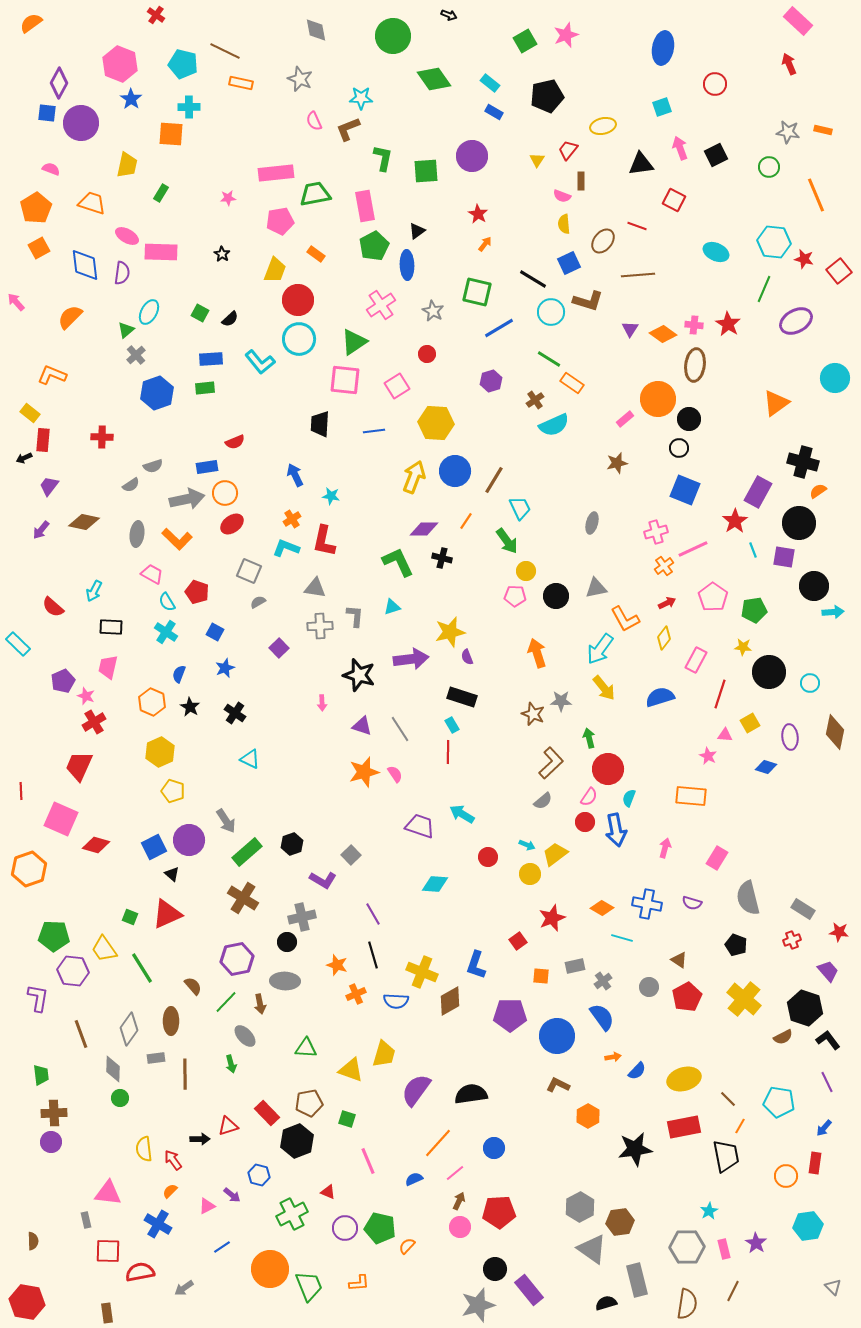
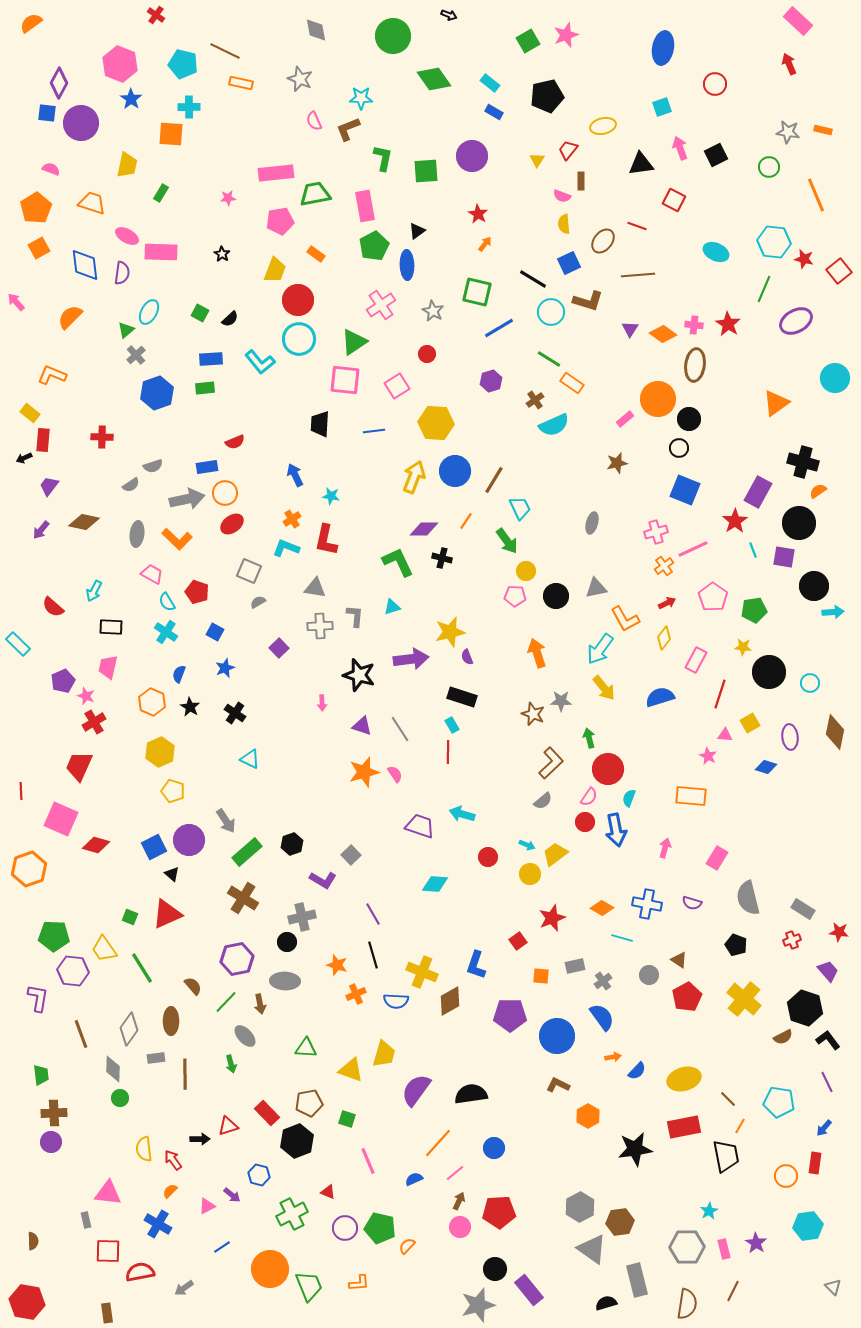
green square at (525, 41): moved 3 px right
red L-shape at (324, 541): moved 2 px right, 1 px up
cyan arrow at (462, 814): rotated 15 degrees counterclockwise
gray circle at (649, 987): moved 12 px up
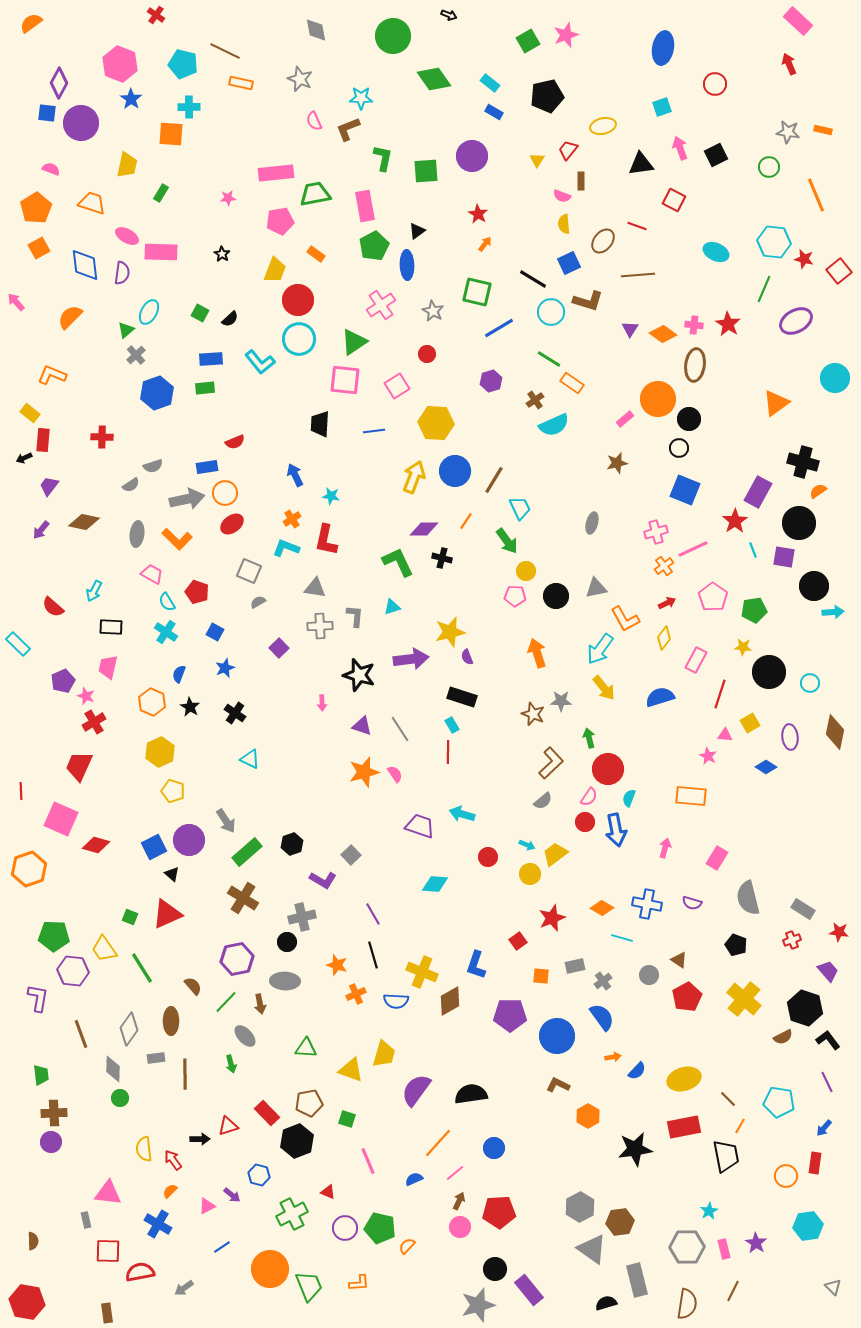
blue diamond at (766, 767): rotated 15 degrees clockwise
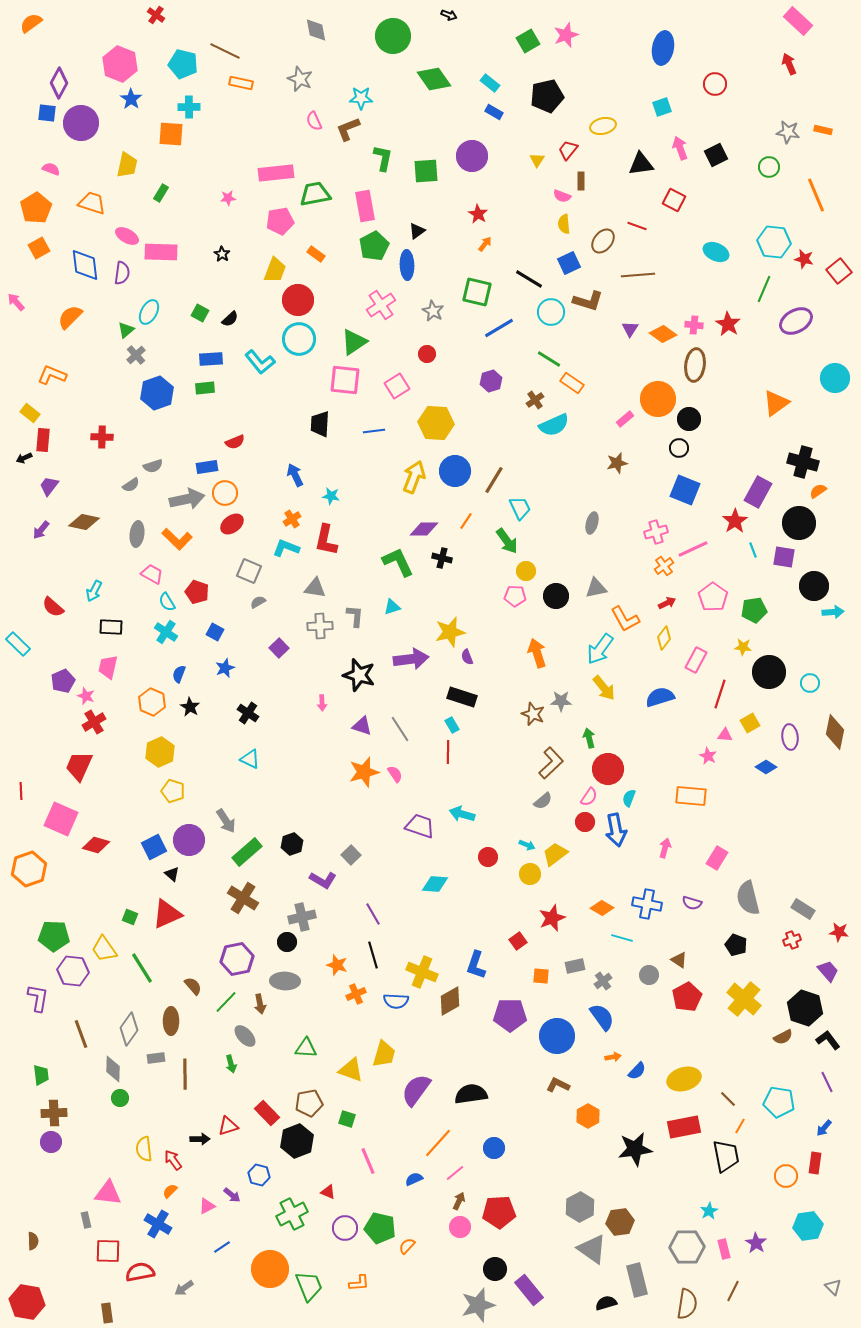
black line at (533, 279): moved 4 px left
black cross at (235, 713): moved 13 px right
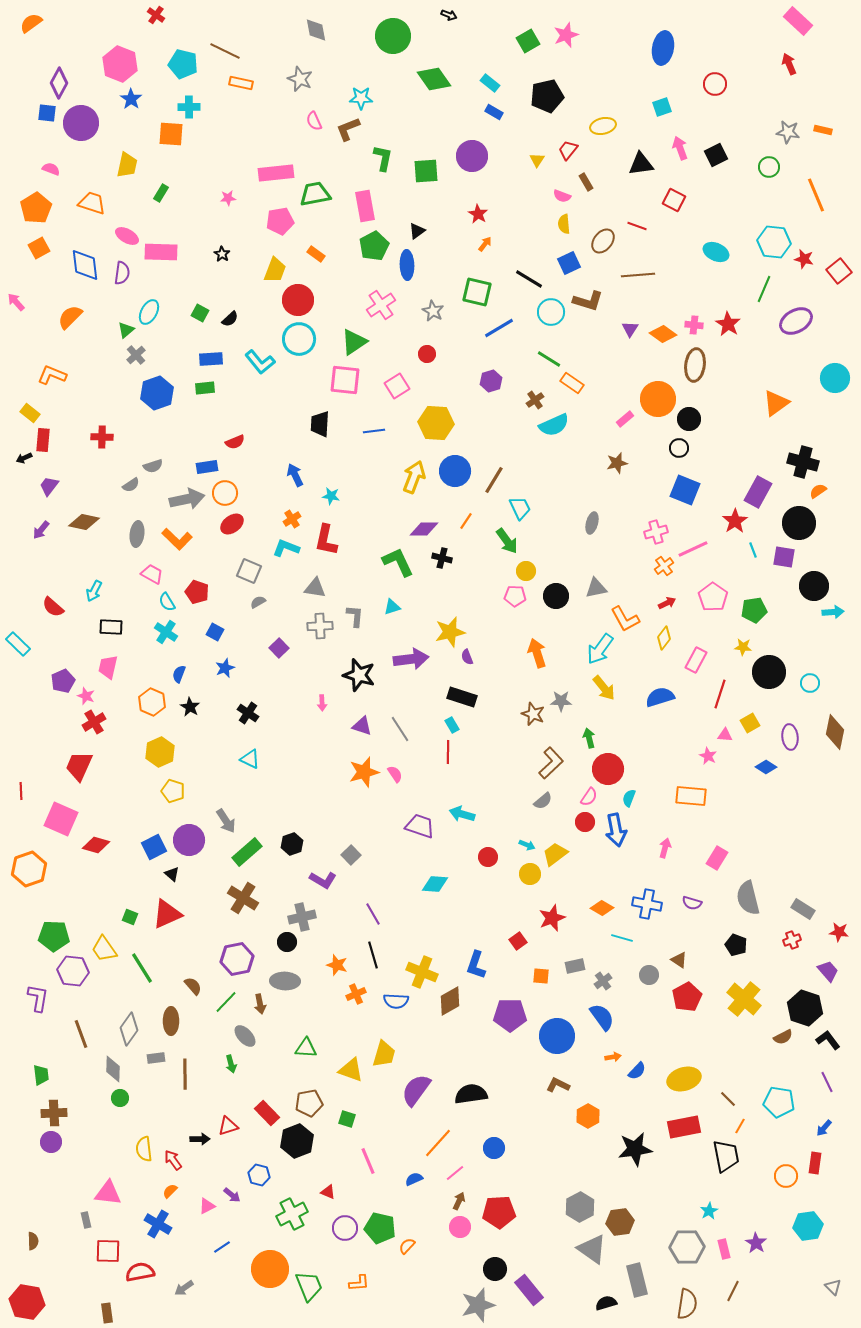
brown rectangle at (581, 181): moved 5 px right, 1 px down; rotated 30 degrees counterclockwise
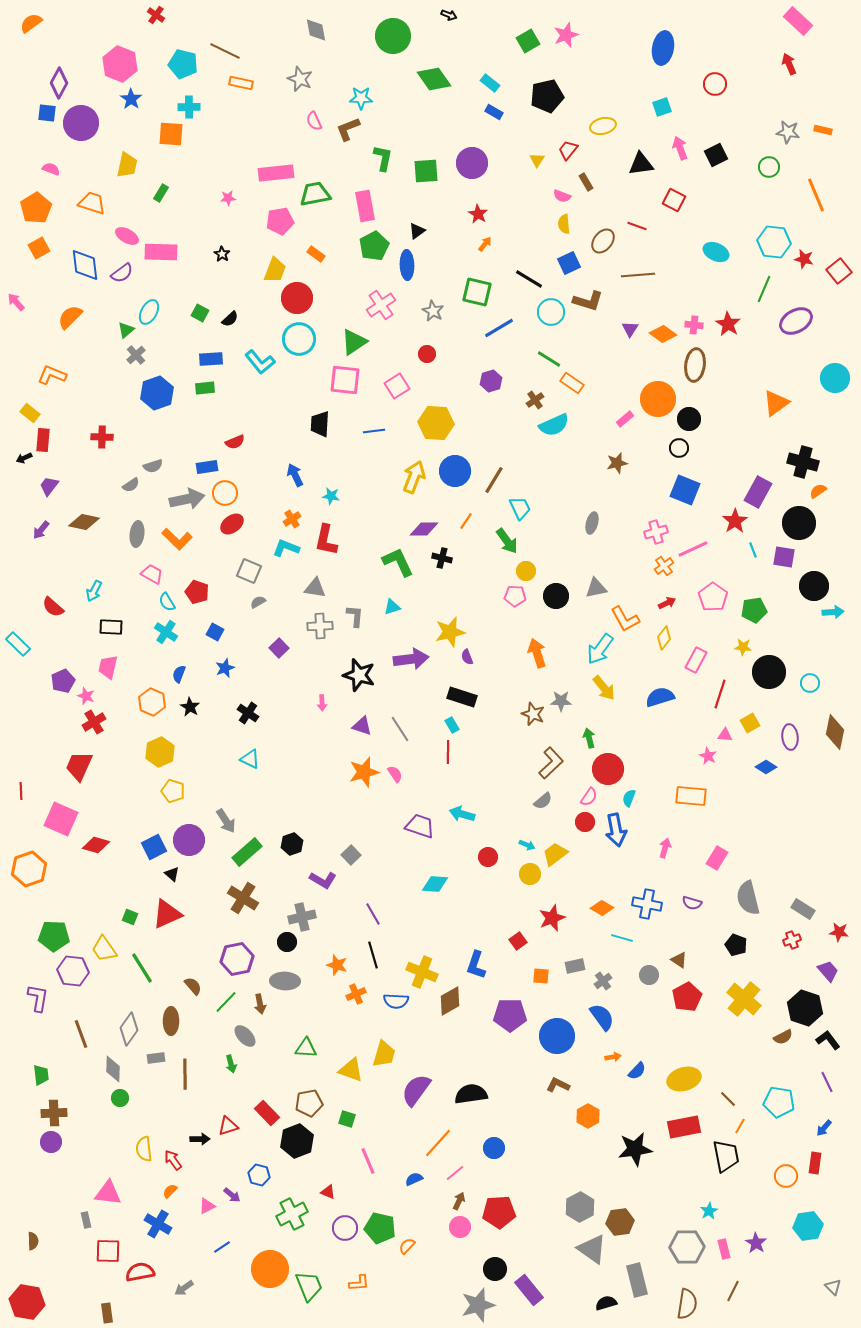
purple circle at (472, 156): moved 7 px down
purple semicircle at (122, 273): rotated 45 degrees clockwise
red circle at (298, 300): moved 1 px left, 2 px up
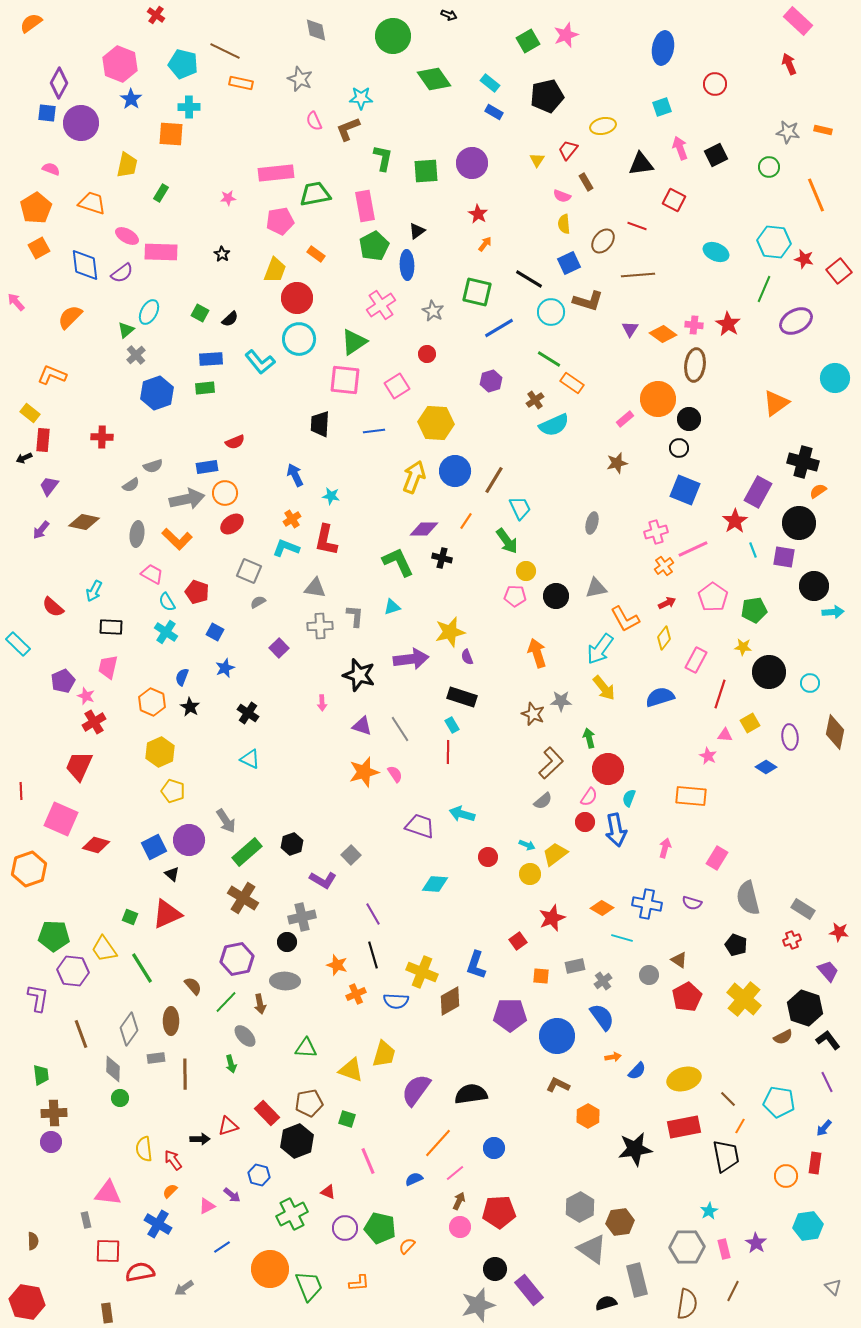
blue semicircle at (179, 674): moved 3 px right, 3 px down
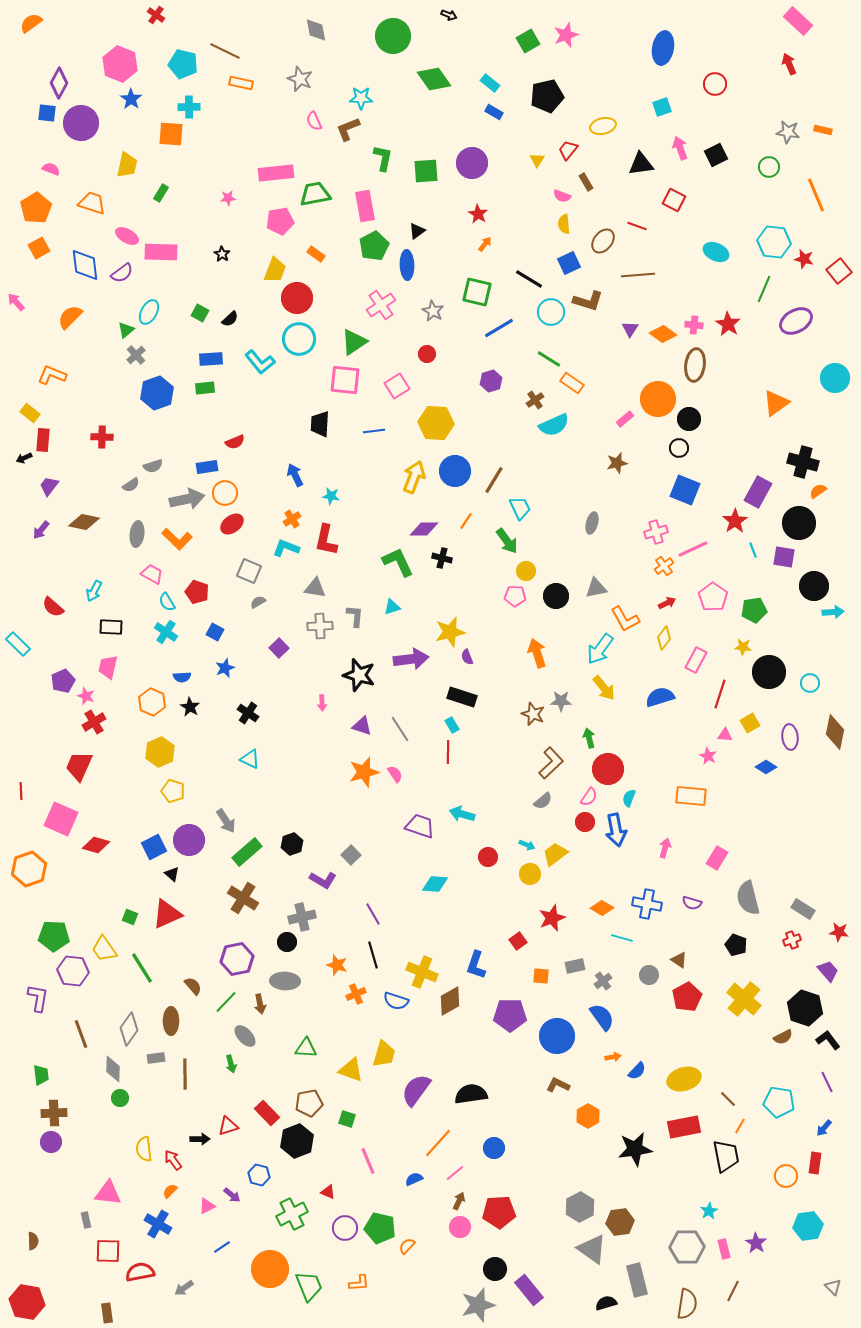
blue semicircle at (182, 677): rotated 114 degrees counterclockwise
blue semicircle at (396, 1001): rotated 15 degrees clockwise
